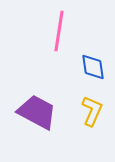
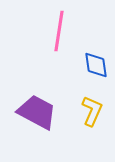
blue diamond: moved 3 px right, 2 px up
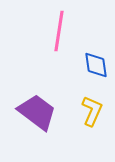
purple trapezoid: rotated 9 degrees clockwise
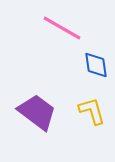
pink line: moved 3 px right, 3 px up; rotated 69 degrees counterclockwise
yellow L-shape: rotated 40 degrees counterclockwise
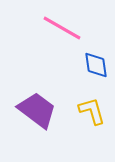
purple trapezoid: moved 2 px up
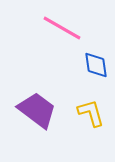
yellow L-shape: moved 1 px left, 2 px down
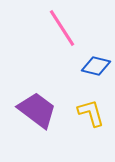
pink line: rotated 27 degrees clockwise
blue diamond: moved 1 px down; rotated 68 degrees counterclockwise
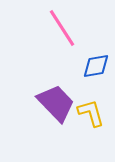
blue diamond: rotated 24 degrees counterclockwise
purple trapezoid: moved 19 px right, 7 px up; rotated 9 degrees clockwise
